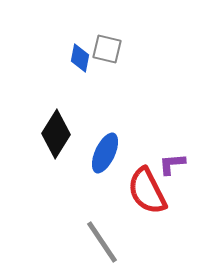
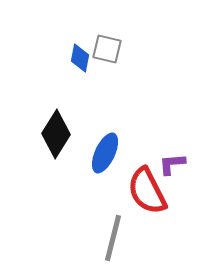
gray line: moved 11 px right, 4 px up; rotated 48 degrees clockwise
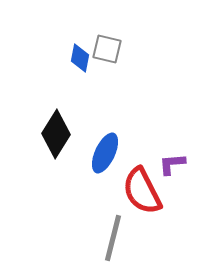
red semicircle: moved 5 px left
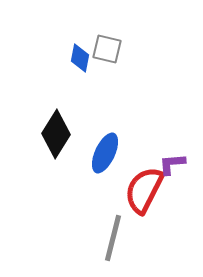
red semicircle: moved 2 px right, 1 px up; rotated 54 degrees clockwise
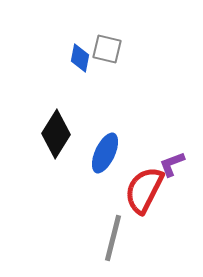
purple L-shape: rotated 16 degrees counterclockwise
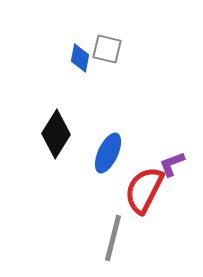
blue ellipse: moved 3 px right
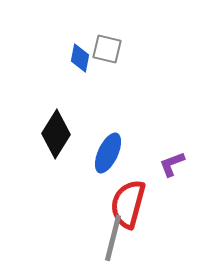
red semicircle: moved 16 px left, 14 px down; rotated 12 degrees counterclockwise
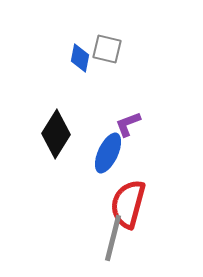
purple L-shape: moved 44 px left, 40 px up
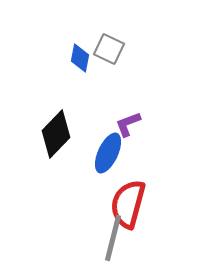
gray square: moved 2 px right; rotated 12 degrees clockwise
black diamond: rotated 12 degrees clockwise
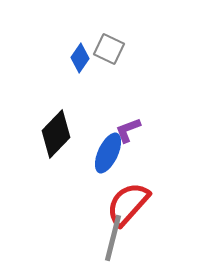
blue diamond: rotated 24 degrees clockwise
purple L-shape: moved 6 px down
red semicircle: rotated 27 degrees clockwise
